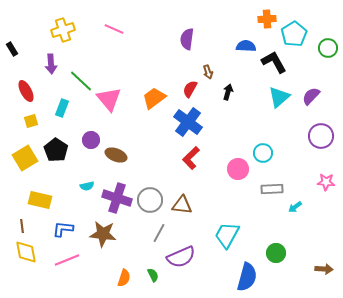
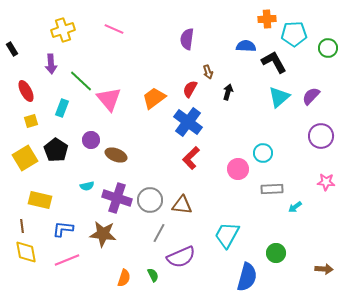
cyan pentagon at (294, 34): rotated 30 degrees clockwise
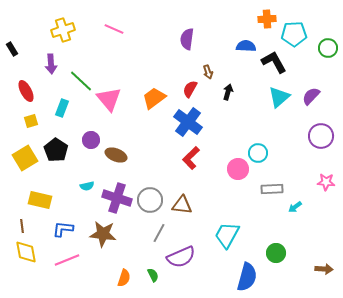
cyan circle at (263, 153): moved 5 px left
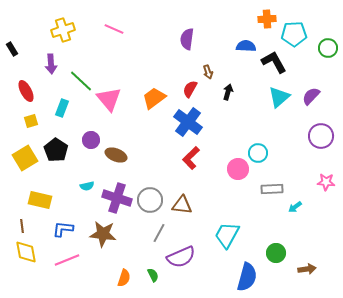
brown arrow at (324, 269): moved 17 px left; rotated 12 degrees counterclockwise
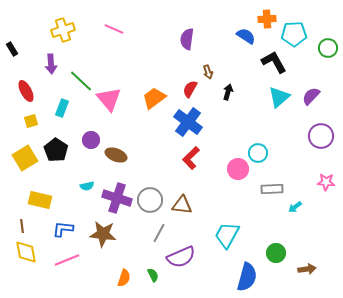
blue semicircle at (246, 46): moved 10 px up; rotated 30 degrees clockwise
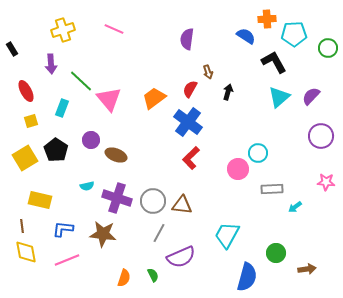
gray circle at (150, 200): moved 3 px right, 1 px down
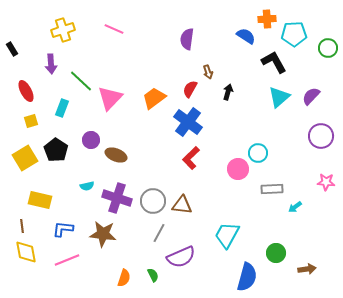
pink triangle at (109, 99): moved 1 px right, 1 px up; rotated 24 degrees clockwise
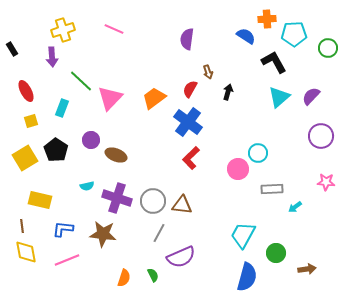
purple arrow at (51, 64): moved 1 px right, 7 px up
cyan trapezoid at (227, 235): moved 16 px right
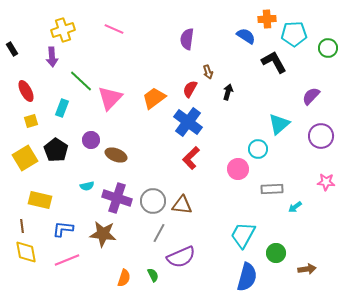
cyan triangle at (279, 97): moved 27 px down
cyan circle at (258, 153): moved 4 px up
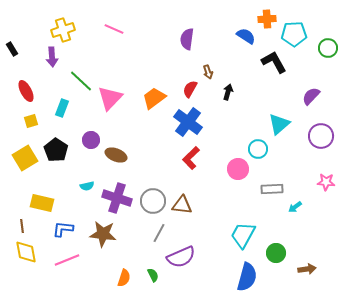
yellow rectangle at (40, 200): moved 2 px right, 3 px down
